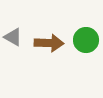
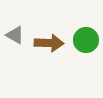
gray triangle: moved 2 px right, 2 px up
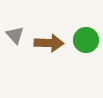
gray triangle: rotated 18 degrees clockwise
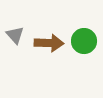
green circle: moved 2 px left, 1 px down
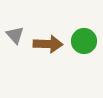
brown arrow: moved 1 px left, 1 px down
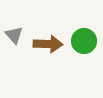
gray triangle: moved 1 px left
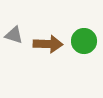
gray triangle: rotated 30 degrees counterclockwise
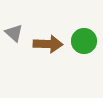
gray triangle: moved 2 px up; rotated 24 degrees clockwise
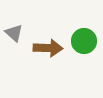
brown arrow: moved 4 px down
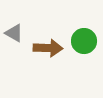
gray triangle: rotated 12 degrees counterclockwise
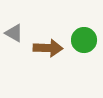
green circle: moved 1 px up
